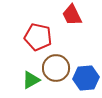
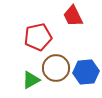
red trapezoid: moved 1 px right, 1 px down
red pentagon: rotated 24 degrees counterclockwise
blue hexagon: moved 6 px up
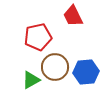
brown circle: moved 1 px left, 1 px up
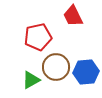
brown circle: moved 1 px right
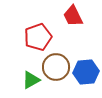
red pentagon: rotated 8 degrees counterclockwise
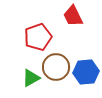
green triangle: moved 2 px up
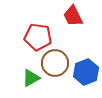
red pentagon: rotated 28 degrees clockwise
brown circle: moved 1 px left, 4 px up
blue hexagon: rotated 15 degrees counterclockwise
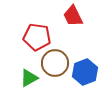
red pentagon: moved 1 px left
blue hexagon: moved 1 px left
green triangle: moved 2 px left
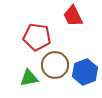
brown circle: moved 2 px down
green triangle: rotated 18 degrees clockwise
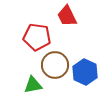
red trapezoid: moved 6 px left
blue hexagon: rotated 15 degrees counterclockwise
green triangle: moved 4 px right, 7 px down
